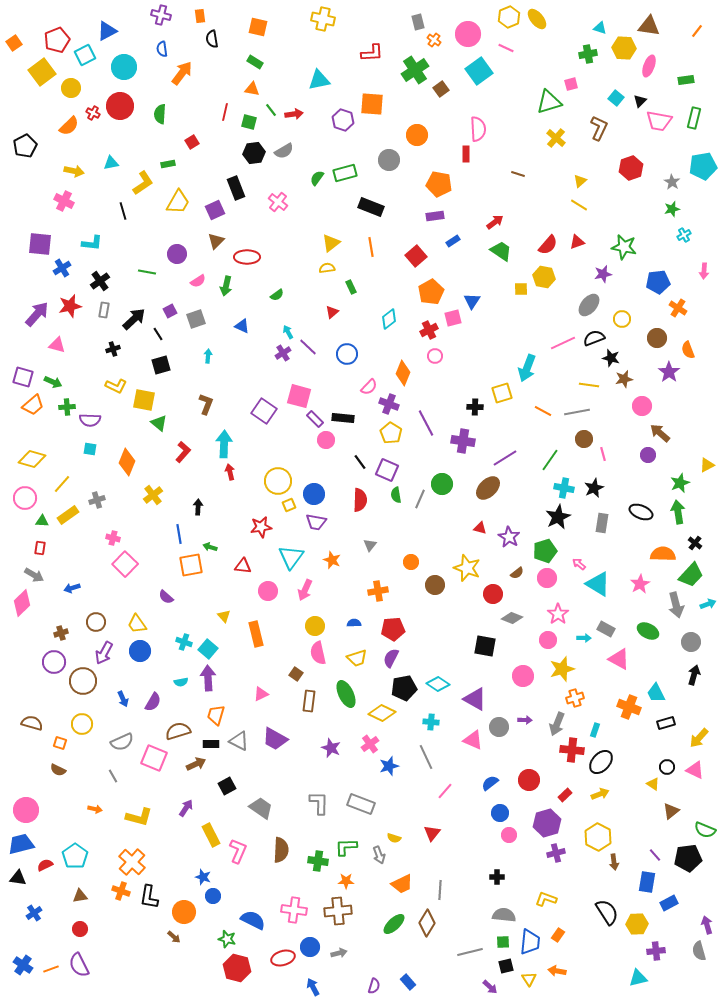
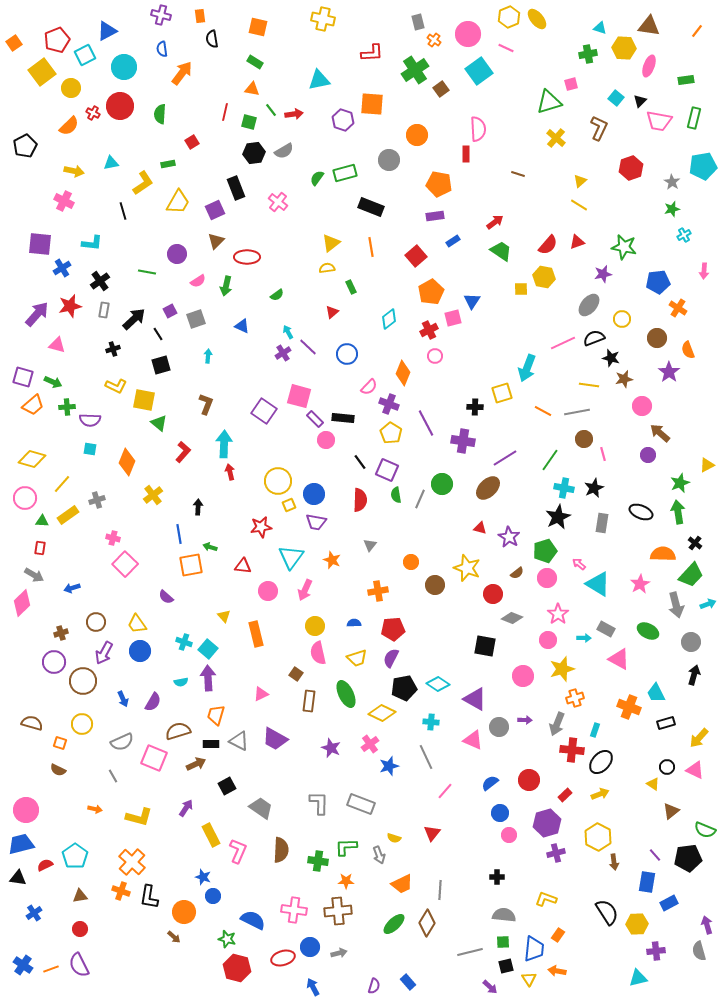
blue trapezoid at (530, 942): moved 4 px right, 7 px down
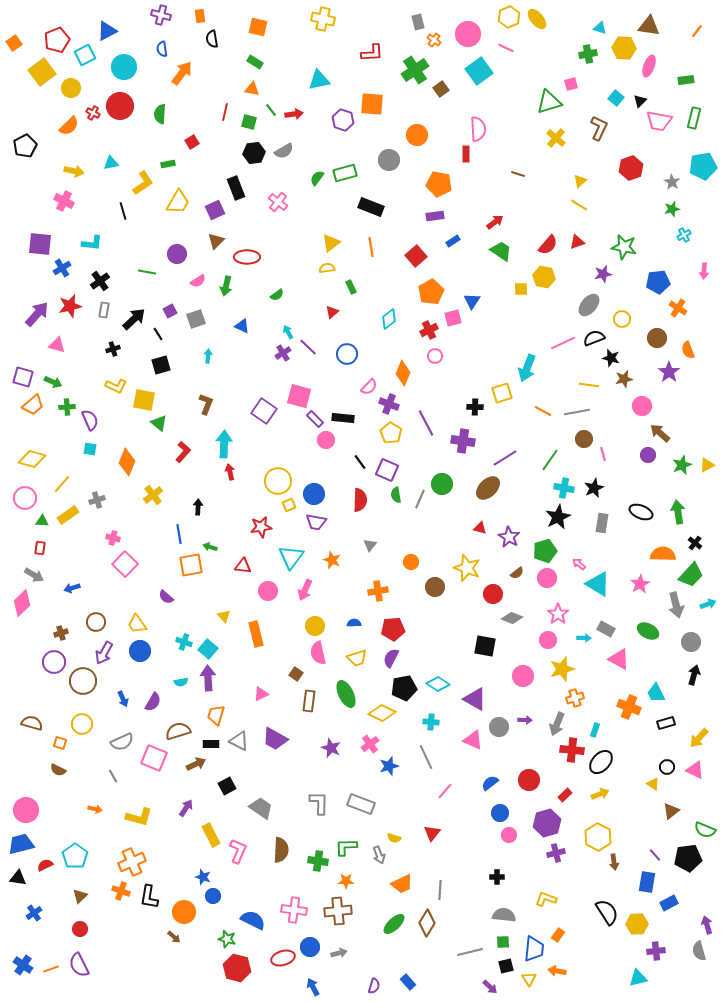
purple semicircle at (90, 420): rotated 115 degrees counterclockwise
green star at (680, 483): moved 2 px right, 18 px up
brown circle at (435, 585): moved 2 px down
orange cross at (132, 862): rotated 24 degrees clockwise
brown triangle at (80, 896): rotated 35 degrees counterclockwise
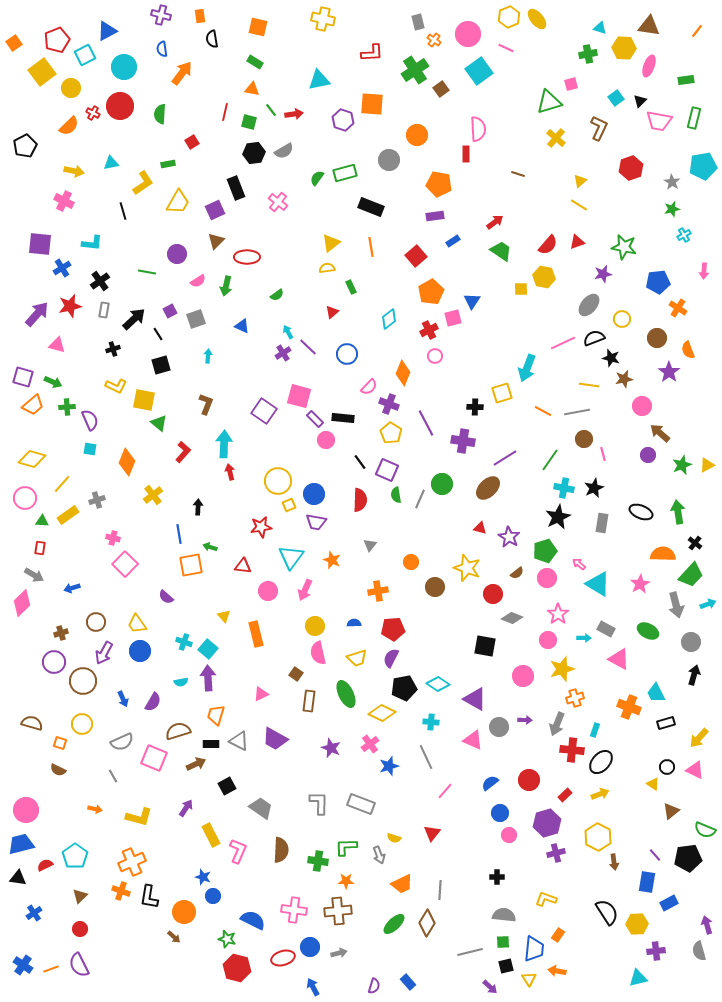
cyan square at (616, 98): rotated 14 degrees clockwise
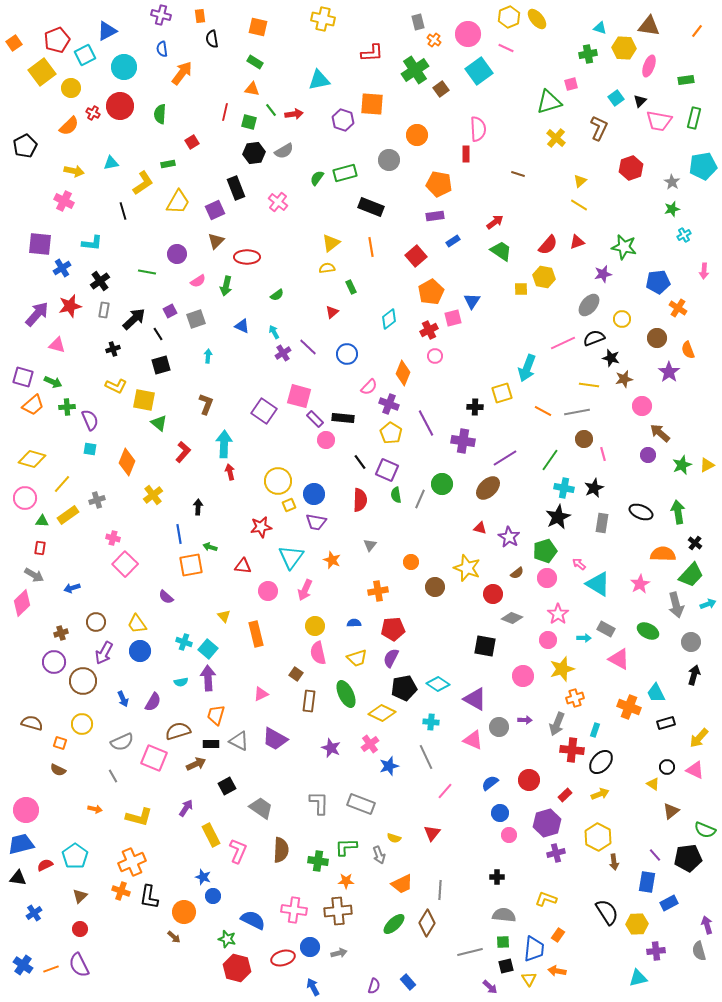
cyan arrow at (288, 332): moved 14 px left
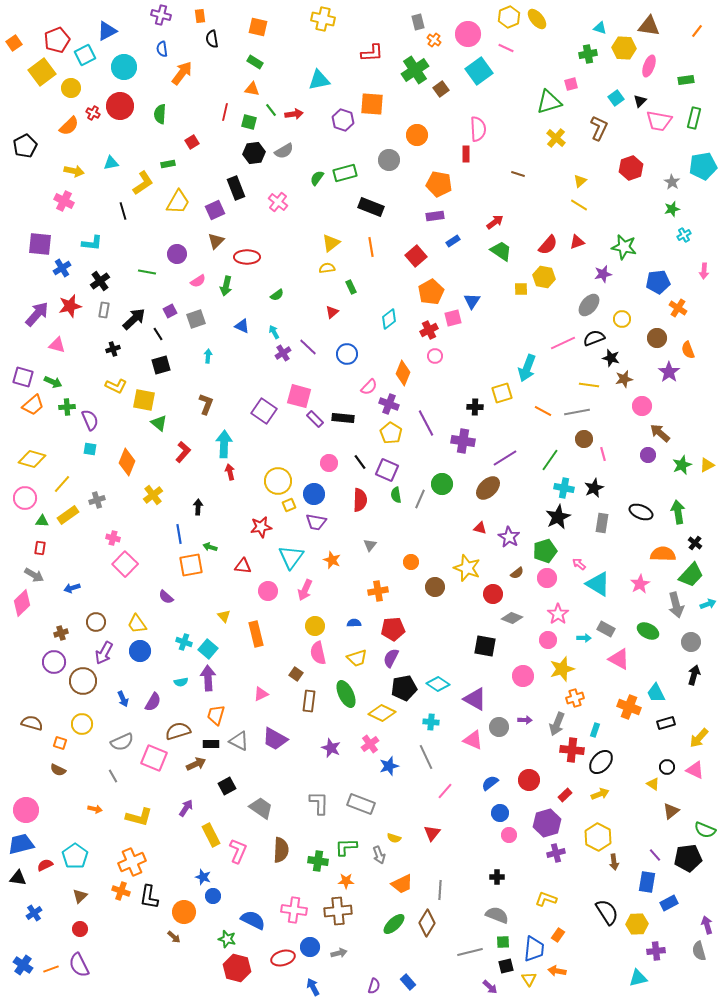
pink circle at (326, 440): moved 3 px right, 23 px down
gray semicircle at (504, 915): moved 7 px left; rotated 15 degrees clockwise
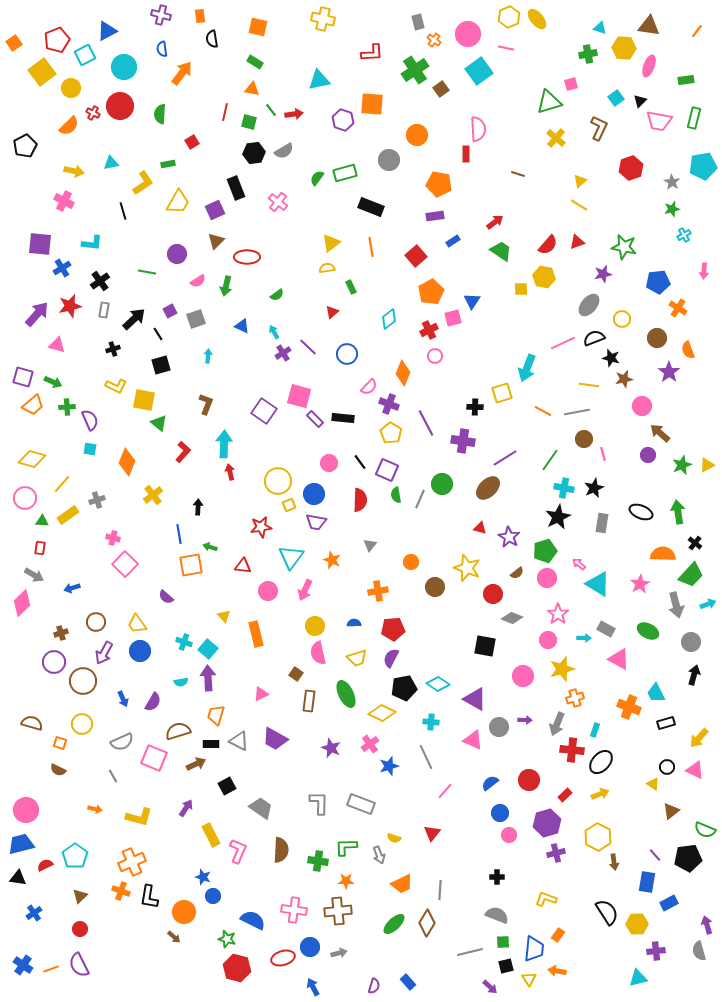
pink line at (506, 48): rotated 14 degrees counterclockwise
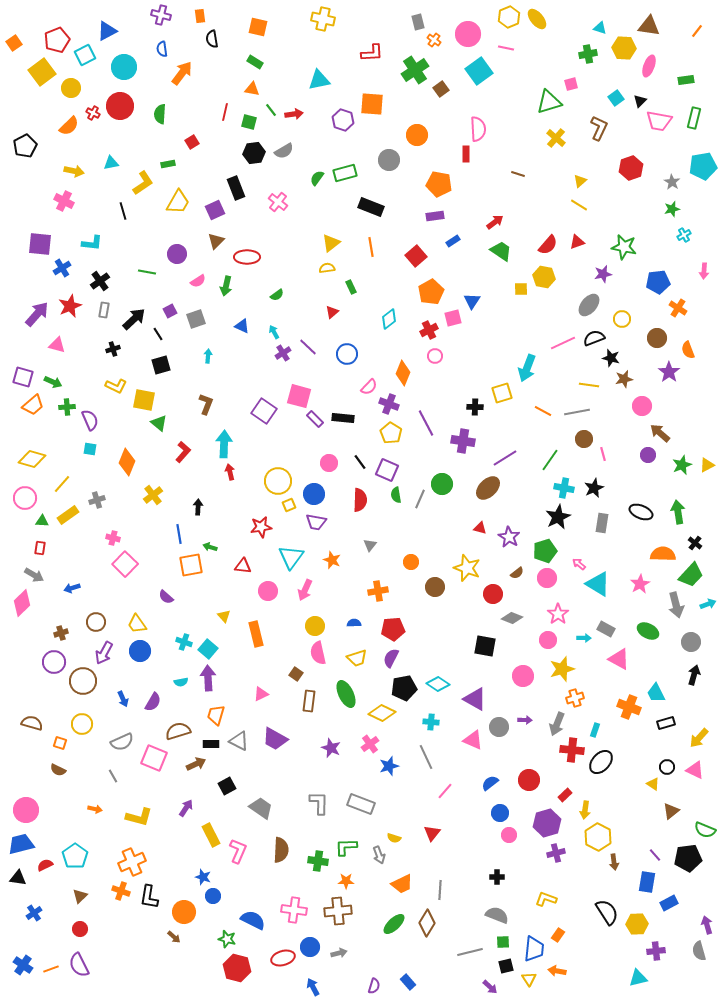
red star at (70, 306): rotated 10 degrees counterclockwise
yellow arrow at (600, 794): moved 15 px left, 16 px down; rotated 120 degrees clockwise
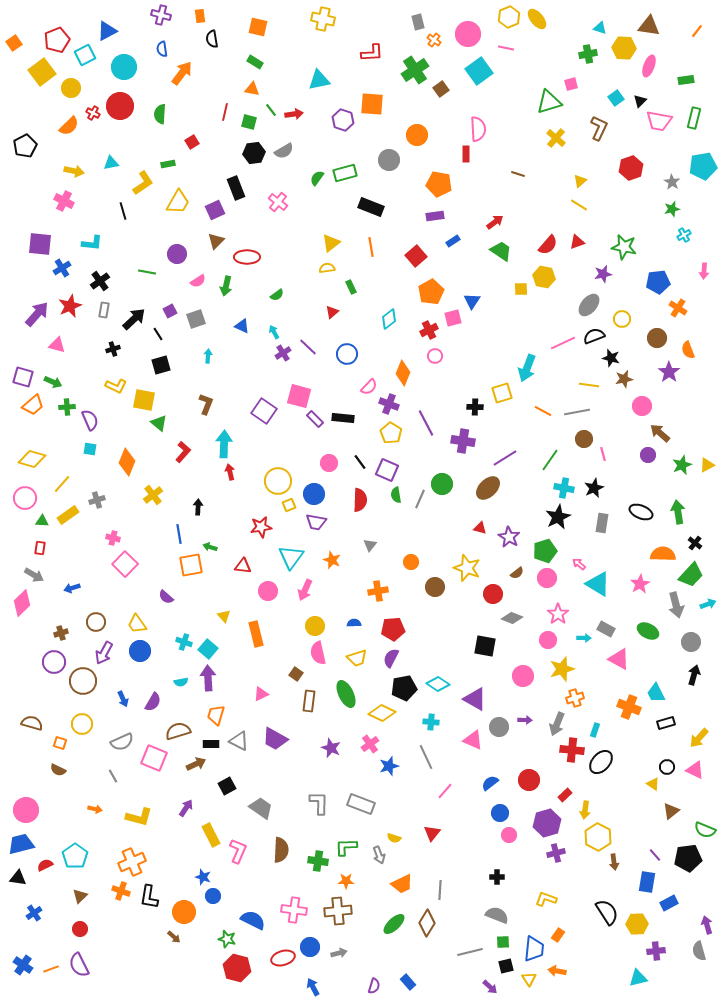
black semicircle at (594, 338): moved 2 px up
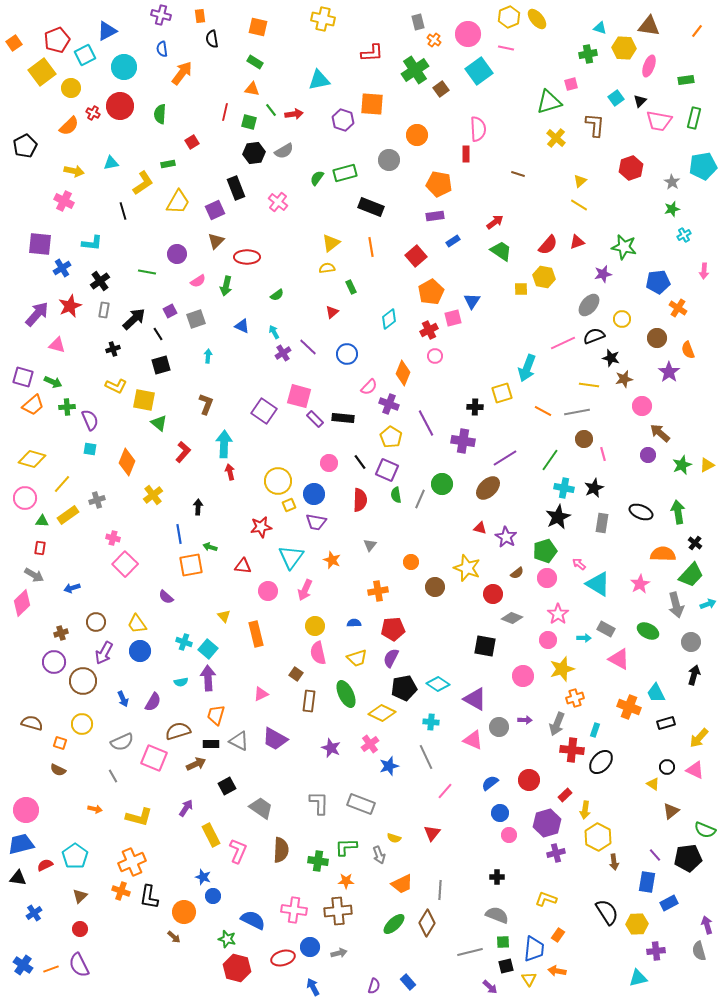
brown L-shape at (599, 128): moved 4 px left, 3 px up; rotated 20 degrees counterclockwise
yellow pentagon at (391, 433): moved 4 px down
purple star at (509, 537): moved 3 px left
